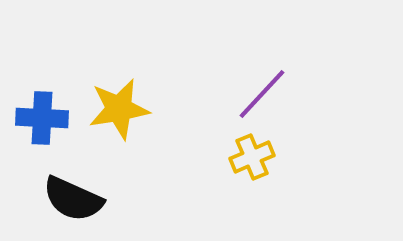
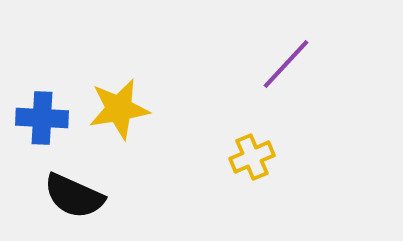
purple line: moved 24 px right, 30 px up
black semicircle: moved 1 px right, 3 px up
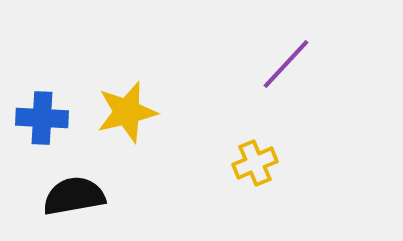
yellow star: moved 8 px right, 3 px down; rotated 4 degrees counterclockwise
yellow cross: moved 3 px right, 6 px down
black semicircle: rotated 146 degrees clockwise
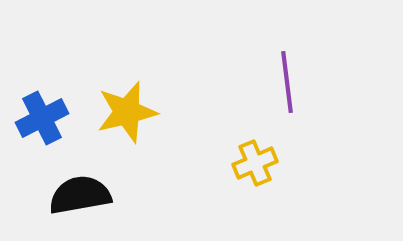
purple line: moved 1 px right, 18 px down; rotated 50 degrees counterclockwise
blue cross: rotated 30 degrees counterclockwise
black semicircle: moved 6 px right, 1 px up
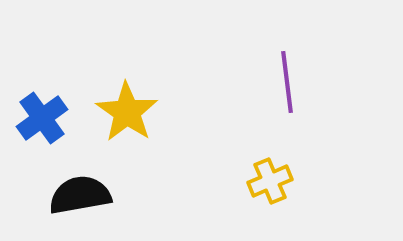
yellow star: rotated 24 degrees counterclockwise
blue cross: rotated 9 degrees counterclockwise
yellow cross: moved 15 px right, 18 px down
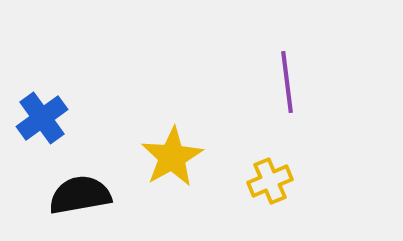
yellow star: moved 45 px right, 45 px down; rotated 8 degrees clockwise
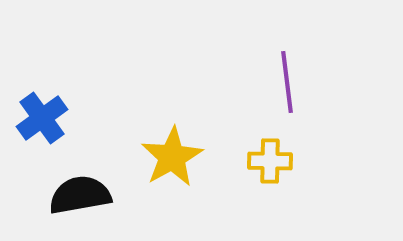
yellow cross: moved 20 px up; rotated 24 degrees clockwise
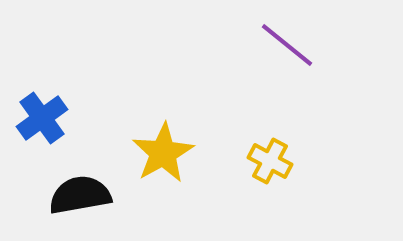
purple line: moved 37 px up; rotated 44 degrees counterclockwise
yellow star: moved 9 px left, 4 px up
yellow cross: rotated 27 degrees clockwise
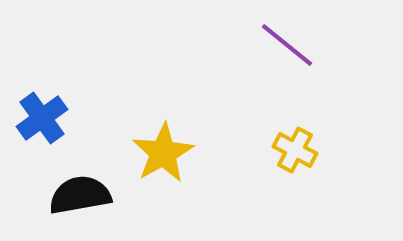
yellow cross: moved 25 px right, 11 px up
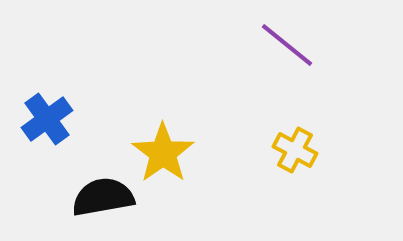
blue cross: moved 5 px right, 1 px down
yellow star: rotated 6 degrees counterclockwise
black semicircle: moved 23 px right, 2 px down
